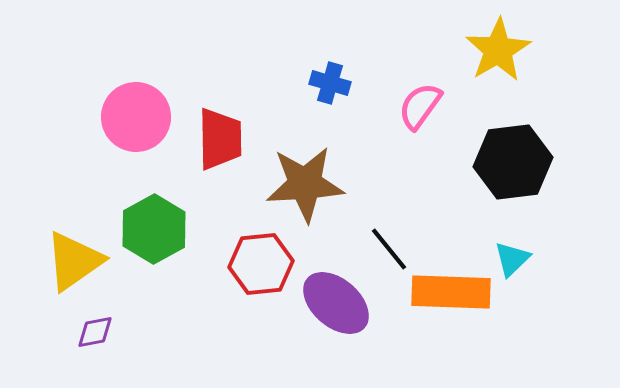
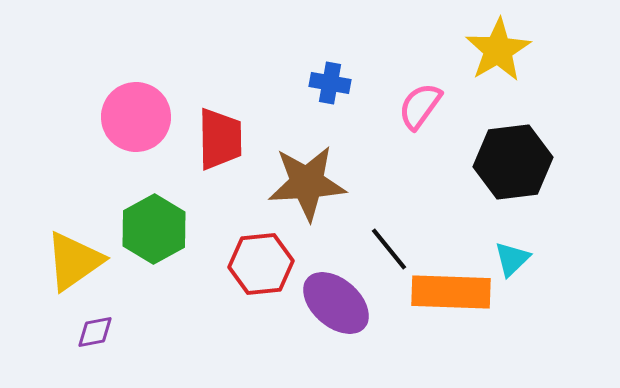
blue cross: rotated 6 degrees counterclockwise
brown star: moved 2 px right, 1 px up
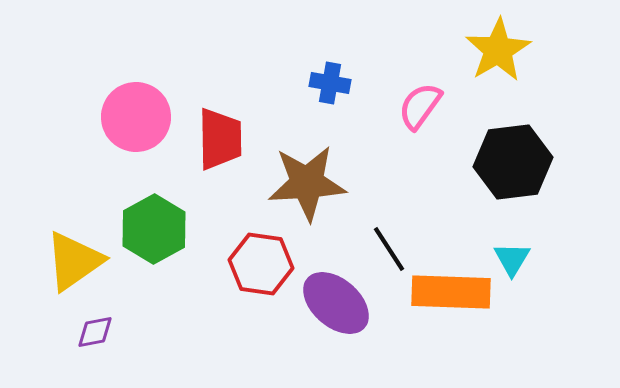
black line: rotated 6 degrees clockwise
cyan triangle: rotated 15 degrees counterclockwise
red hexagon: rotated 14 degrees clockwise
